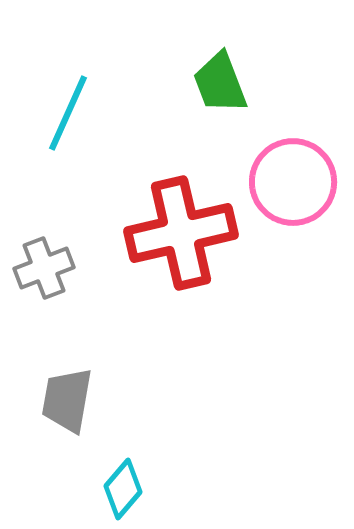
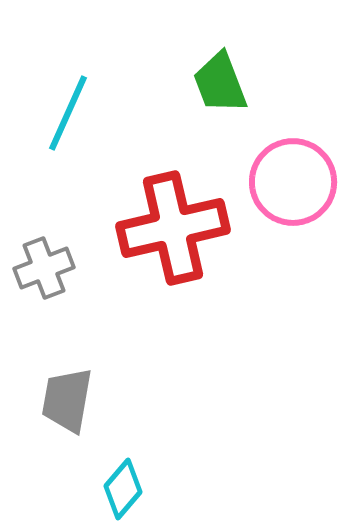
red cross: moved 8 px left, 5 px up
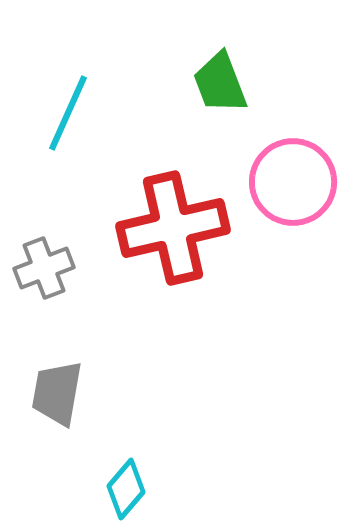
gray trapezoid: moved 10 px left, 7 px up
cyan diamond: moved 3 px right
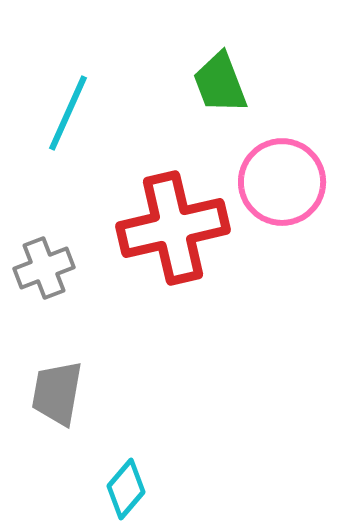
pink circle: moved 11 px left
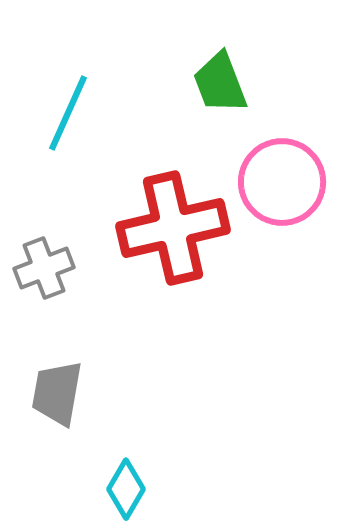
cyan diamond: rotated 10 degrees counterclockwise
